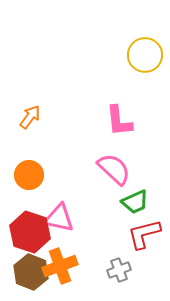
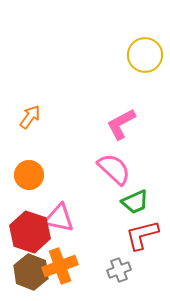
pink L-shape: moved 2 px right, 3 px down; rotated 68 degrees clockwise
red L-shape: moved 2 px left, 1 px down
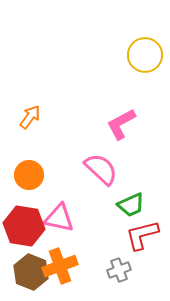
pink semicircle: moved 13 px left
green trapezoid: moved 4 px left, 3 px down
red hexagon: moved 6 px left, 6 px up; rotated 9 degrees counterclockwise
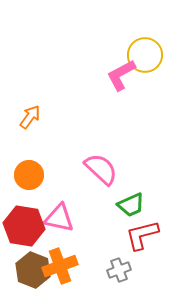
pink L-shape: moved 49 px up
brown hexagon: moved 2 px right, 2 px up
